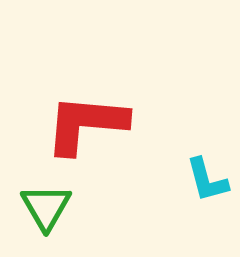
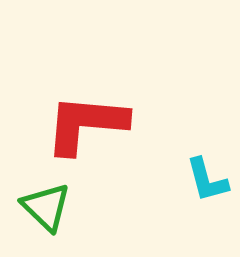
green triangle: rotated 16 degrees counterclockwise
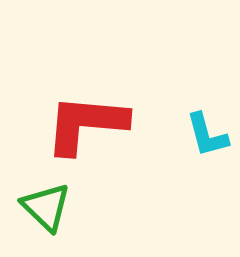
cyan L-shape: moved 45 px up
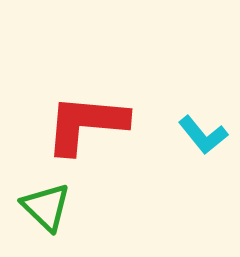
cyan L-shape: moved 4 px left; rotated 24 degrees counterclockwise
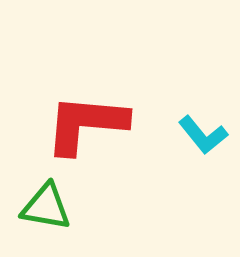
green triangle: rotated 34 degrees counterclockwise
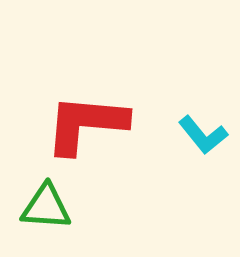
green triangle: rotated 6 degrees counterclockwise
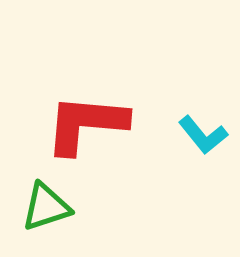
green triangle: rotated 22 degrees counterclockwise
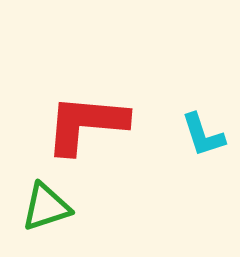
cyan L-shape: rotated 21 degrees clockwise
